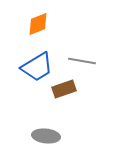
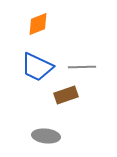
gray line: moved 6 px down; rotated 12 degrees counterclockwise
blue trapezoid: rotated 56 degrees clockwise
brown rectangle: moved 2 px right, 6 px down
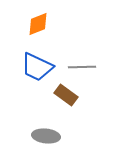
brown rectangle: rotated 55 degrees clockwise
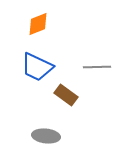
gray line: moved 15 px right
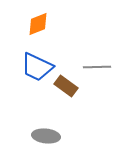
brown rectangle: moved 9 px up
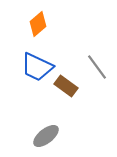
orange diamond: rotated 20 degrees counterclockwise
gray line: rotated 56 degrees clockwise
gray ellipse: rotated 44 degrees counterclockwise
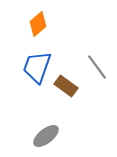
blue trapezoid: rotated 84 degrees clockwise
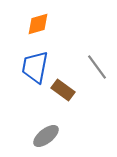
orange diamond: rotated 25 degrees clockwise
blue trapezoid: moved 2 px left; rotated 8 degrees counterclockwise
brown rectangle: moved 3 px left, 4 px down
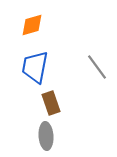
orange diamond: moved 6 px left, 1 px down
brown rectangle: moved 12 px left, 13 px down; rotated 35 degrees clockwise
gray ellipse: rotated 56 degrees counterclockwise
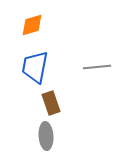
gray line: rotated 60 degrees counterclockwise
